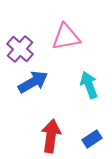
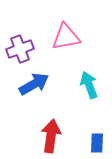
purple cross: rotated 28 degrees clockwise
blue arrow: moved 1 px right, 2 px down
blue rectangle: moved 5 px right, 4 px down; rotated 54 degrees counterclockwise
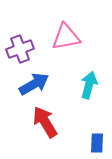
cyan arrow: rotated 36 degrees clockwise
red arrow: moved 6 px left, 14 px up; rotated 40 degrees counterclockwise
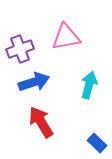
blue arrow: moved 2 px up; rotated 12 degrees clockwise
red arrow: moved 4 px left
blue rectangle: rotated 48 degrees counterclockwise
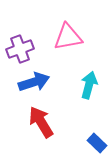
pink triangle: moved 2 px right
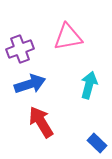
blue arrow: moved 4 px left, 2 px down
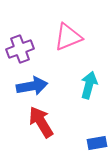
pink triangle: rotated 12 degrees counterclockwise
blue arrow: moved 2 px right, 2 px down; rotated 8 degrees clockwise
blue rectangle: rotated 54 degrees counterclockwise
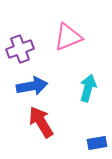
cyan arrow: moved 1 px left, 3 px down
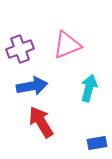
pink triangle: moved 1 px left, 8 px down
cyan arrow: moved 1 px right
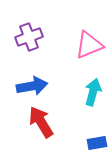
pink triangle: moved 22 px right
purple cross: moved 9 px right, 12 px up
cyan arrow: moved 4 px right, 4 px down
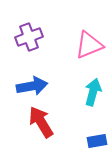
blue rectangle: moved 2 px up
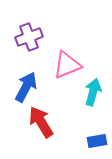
pink triangle: moved 22 px left, 20 px down
blue arrow: moved 6 px left, 1 px down; rotated 52 degrees counterclockwise
